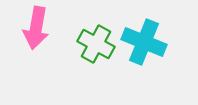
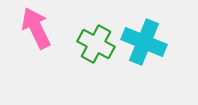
pink arrow: rotated 144 degrees clockwise
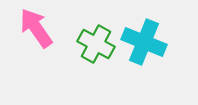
pink arrow: rotated 9 degrees counterclockwise
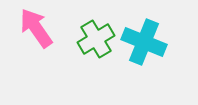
green cross: moved 5 px up; rotated 30 degrees clockwise
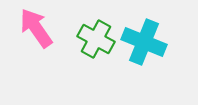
green cross: rotated 30 degrees counterclockwise
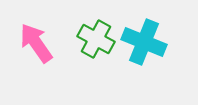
pink arrow: moved 15 px down
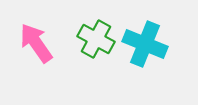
cyan cross: moved 1 px right, 2 px down
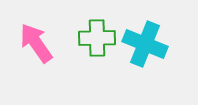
green cross: moved 1 px right, 1 px up; rotated 30 degrees counterclockwise
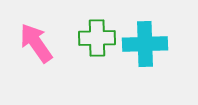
cyan cross: rotated 24 degrees counterclockwise
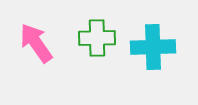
cyan cross: moved 8 px right, 3 px down
